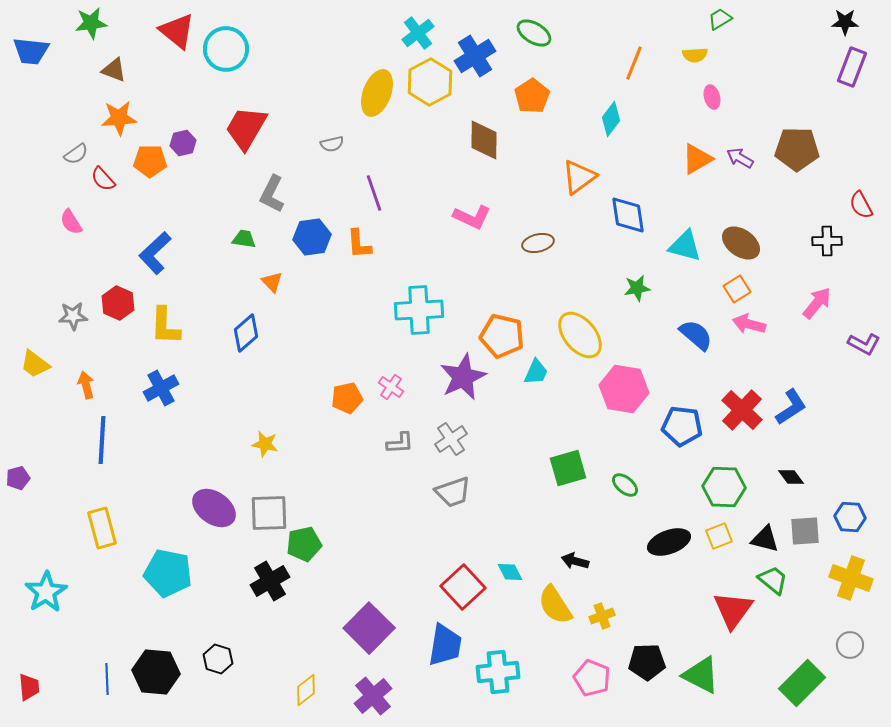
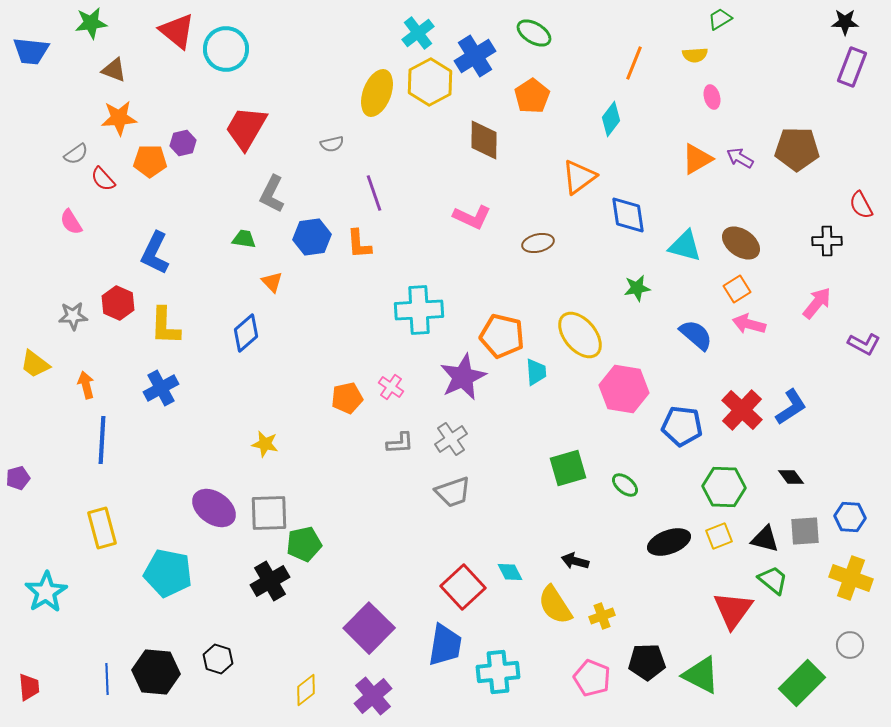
blue L-shape at (155, 253): rotated 21 degrees counterclockwise
cyan trapezoid at (536, 372): rotated 28 degrees counterclockwise
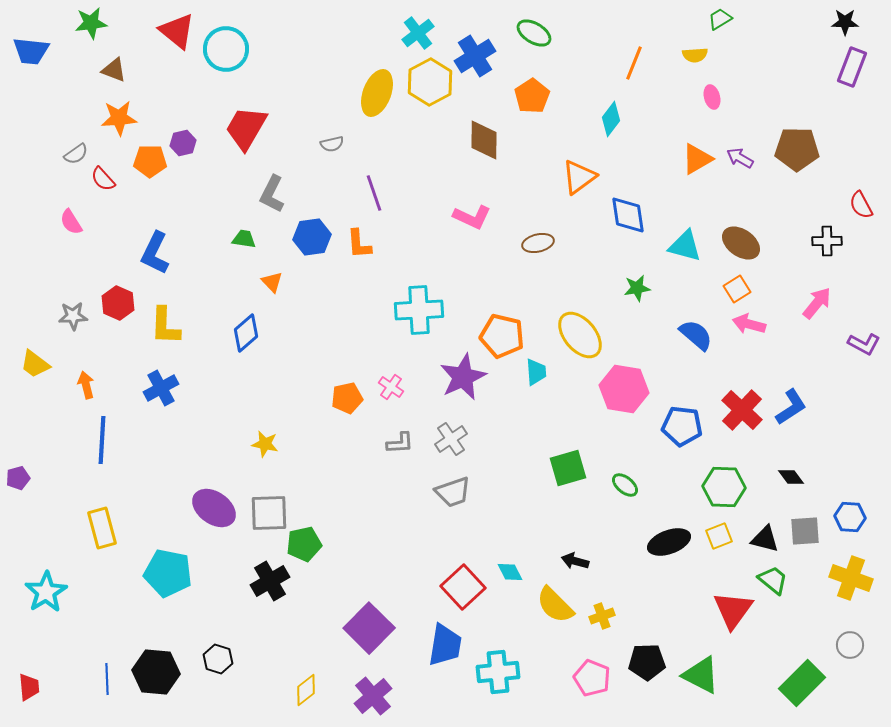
yellow semicircle at (555, 605): rotated 12 degrees counterclockwise
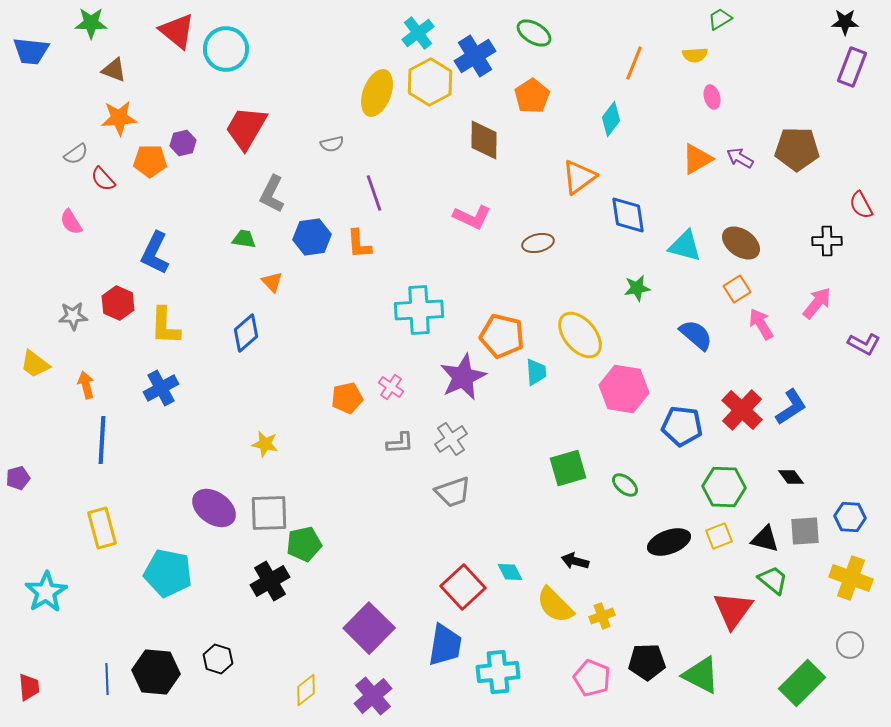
green star at (91, 23): rotated 8 degrees clockwise
pink arrow at (749, 324): moved 12 px right; rotated 44 degrees clockwise
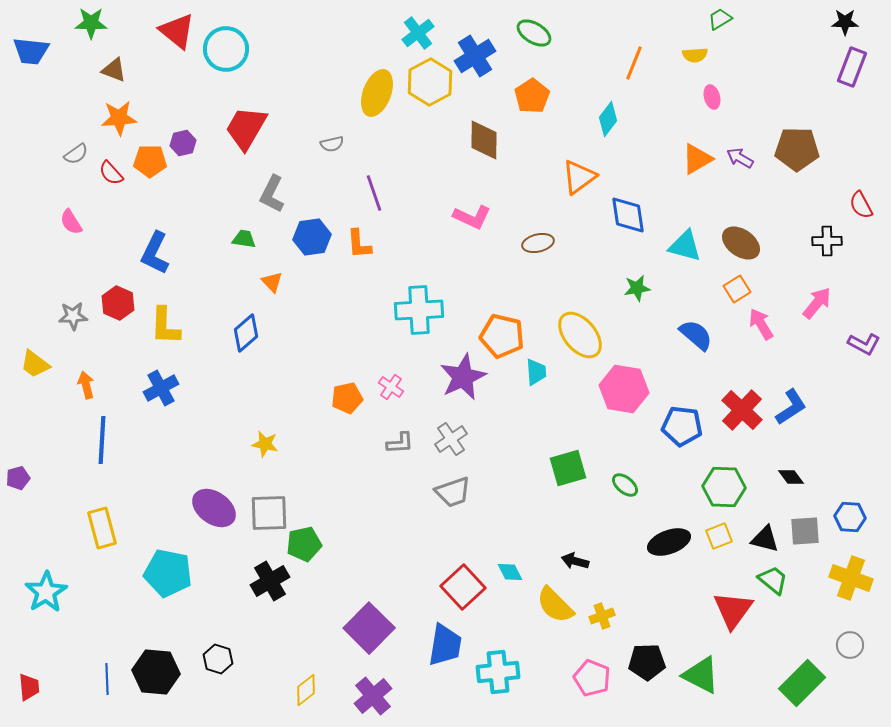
cyan diamond at (611, 119): moved 3 px left
red semicircle at (103, 179): moved 8 px right, 6 px up
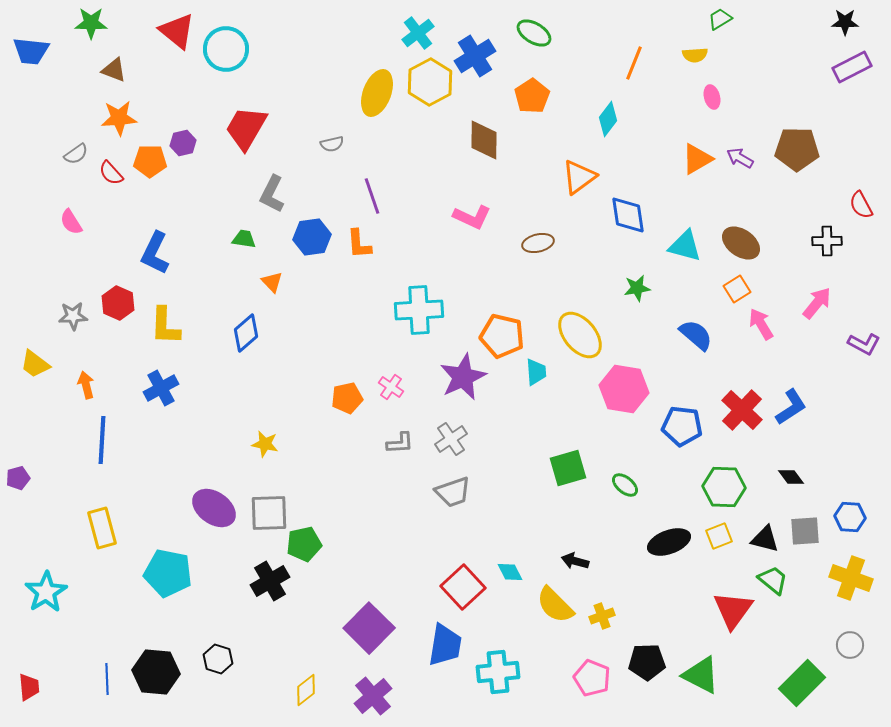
purple rectangle at (852, 67): rotated 42 degrees clockwise
purple line at (374, 193): moved 2 px left, 3 px down
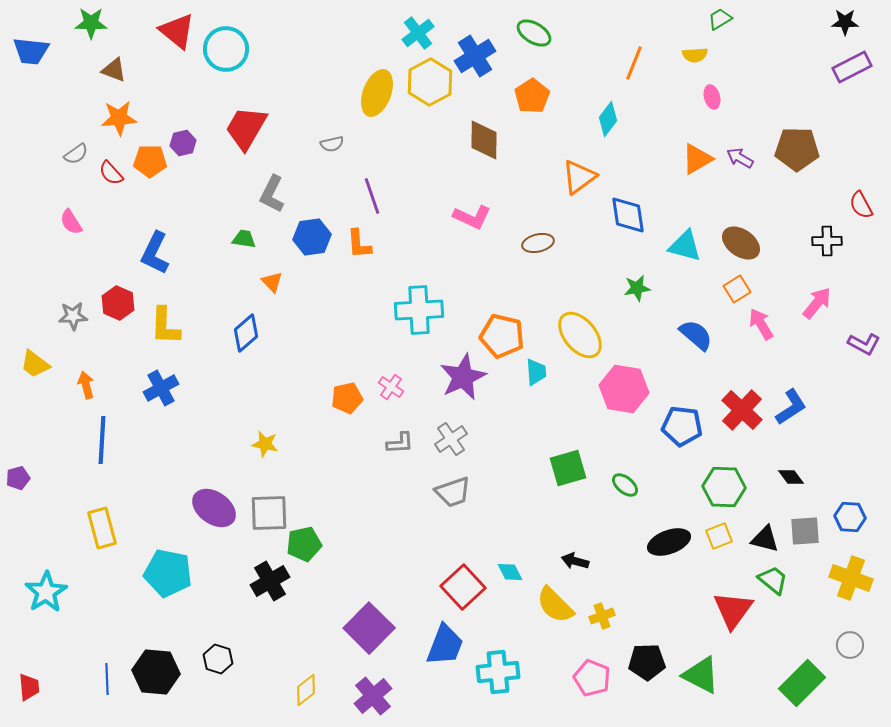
blue trapezoid at (445, 645): rotated 12 degrees clockwise
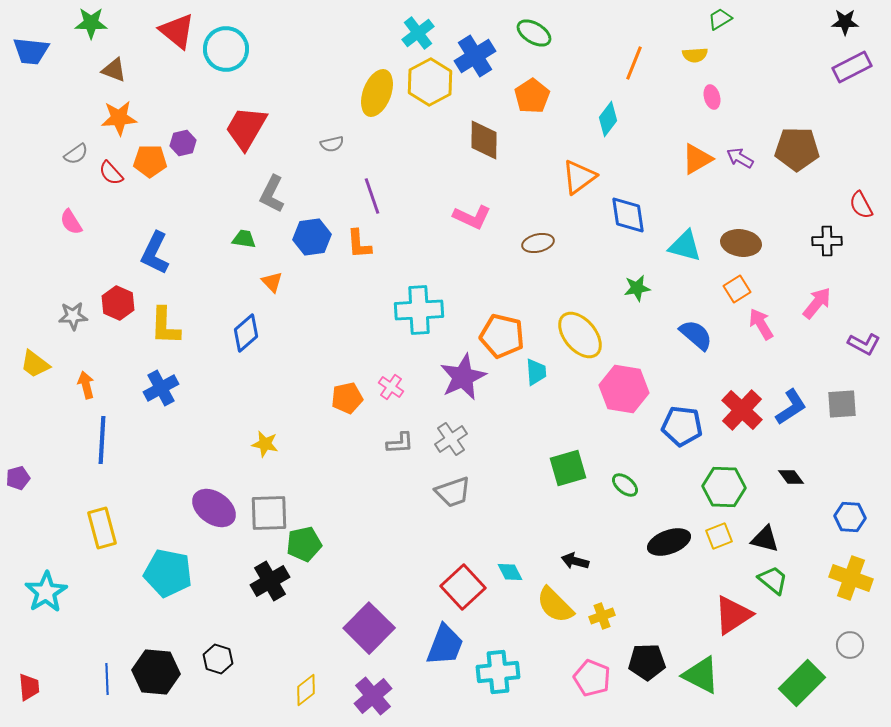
brown ellipse at (741, 243): rotated 27 degrees counterclockwise
gray square at (805, 531): moved 37 px right, 127 px up
red triangle at (733, 610): moved 5 px down; rotated 21 degrees clockwise
